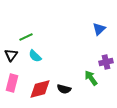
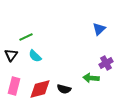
purple cross: moved 1 px down; rotated 16 degrees counterclockwise
green arrow: rotated 49 degrees counterclockwise
pink rectangle: moved 2 px right, 3 px down
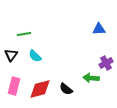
blue triangle: rotated 40 degrees clockwise
green line: moved 2 px left, 3 px up; rotated 16 degrees clockwise
black semicircle: moved 2 px right; rotated 24 degrees clockwise
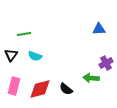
cyan semicircle: rotated 24 degrees counterclockwise
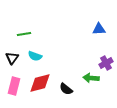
black triangle: moved 1 px right, 3 px down
red diamond: moved 6 px up
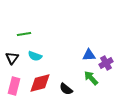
blue triangle: moved 10 px left, 26 px down
green arrow: rotated 42 degrees clockwise
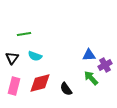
purple cross: moved 1 px left, 2 px down
black semicircle: rotated 16 degrees clockwise
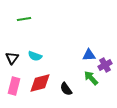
green line: moved 15 px up
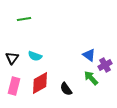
blue triangle: rotated 40 degrees clockwise
red diamond: rotated 15 degrees counterclockwise
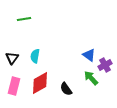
cyan semicircle: rotated 80 degrees clockwise
